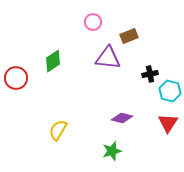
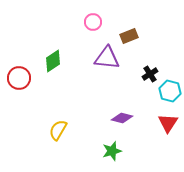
purple triangle: moved 1 px left
black cross: rotated 21 degrees counterclockwise
red circle: moved 3 px right
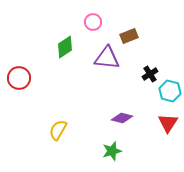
green diamond: moved 12 px right, 14 px up
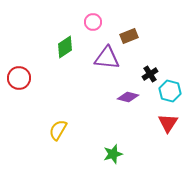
purple diamond: moved 6 px right, 21 px up
green star: moved 1 px right, 3 px down
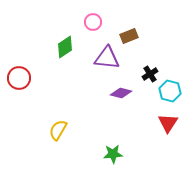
purple diamond: moved 7 px left, 4 px up
green star: rotated 12 degrees clockwise
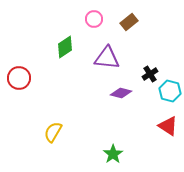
pink circle: moved 1 px right, 3 px up
brown rectangle: moved 14 px up; rotated 18 degrees counterclockwise
red triangle: moved 3 px down; rotated 30 degrees counterclockwise
yellow semicircle: moved 5 px left, 2 px down
green star: rotated 30 degrees counterclockwise
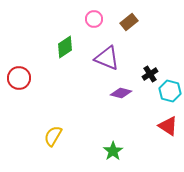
purple triangle: rotated 16 degrees clockwise
yellow semicircle: moved 4 px down
green star: moved 3 px up
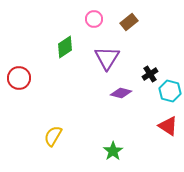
purple triangle: rotated 40 degrees clockwise
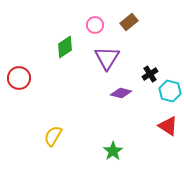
pink circle: moved 1 px right, 6 px down
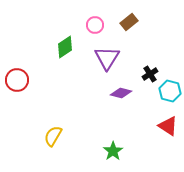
red circle: moved 2 px left, 2 px down
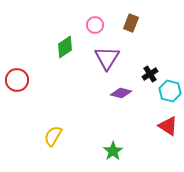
brown rectangle: moved 2 px right, 1 px down; rotated 30 degrees counterclockwise
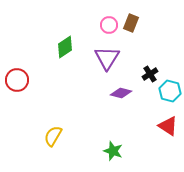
pink circle: moved 14 px right
green star: rotated 18 degrees counterclockwise
